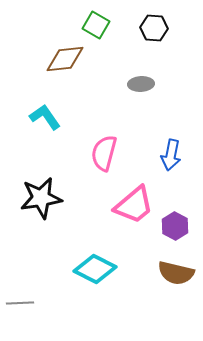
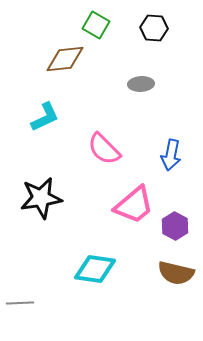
cyan L-shape: rotated 100 degrees clockwise
pink semicircle: moved 4 px up; rotated 60 degrees counterclockwise
cyan diamond: rotated 18 degrees counterclockwise
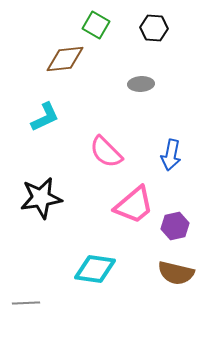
pink semicircle: moved 2 px right, 3 px down
purple hexagon: rotated 20 degrees clockwise
gray line: moved 6 px right
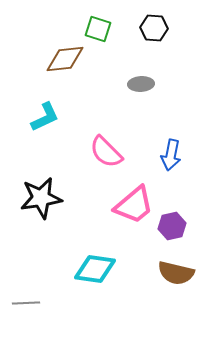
green square: moved 2 px right, 4 px down; rotated 12 degrees counterclockwise
purple hexagon: moved 3 px left
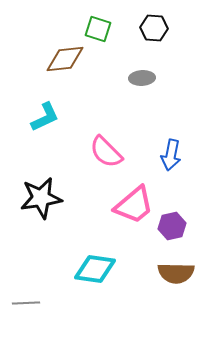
gray ellipse: moved 1 px right, 6 px up
brown semicircle: rotated 12 degrees counterclockwise
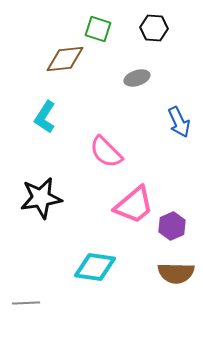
gray ellipse: moved 5 px left; rotated 15 degrees counterclockwise
cyan L-shape: rotated 148 degrees clockwise
blue arrow: moved 8 px right, 33 px up; rotated 36 degrees counterclockwise
purple hexagon: rotated 12 degrees counterclockwise
cyan diamond: moved 2 px up
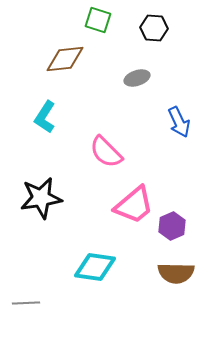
green square: moved 9 px up
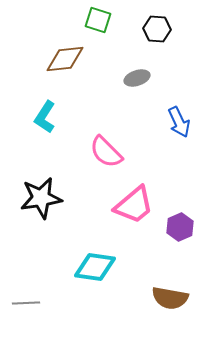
black hexagon: moved 3 px right, 1 px down
purple hexagon: moved 8 px right, 1 px down
brown semicircle: moved 6 px left, 25 px down; rotated 9 degrees clockwise
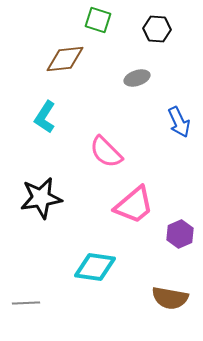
purple hexagon: moved 7 px down
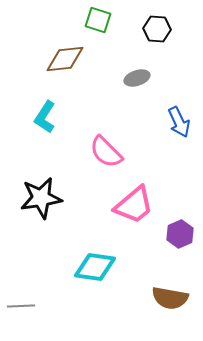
gray line: moved 5 px left, 3 px down
